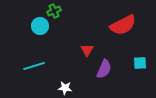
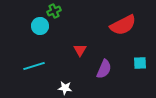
red triangle: moved 7 px left
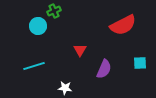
cyan circle: moved 2 px left
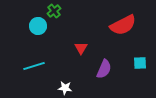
green cross: rotated 16 degrees counterclockwise
red triangle: moved 1 px right, 2 px up
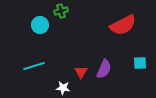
green cross: moved 7 px right; rotated 24 degrees clockwise
cyan circle: moved 2 px right, 1 px up
red triangle: moved 24 px down
white star: moved 2 px left
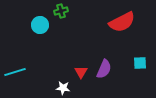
red semicircle: moved 1 px left, 3 px up
cyan line: moved 19 px left, 6 px down
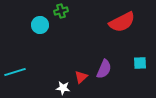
red triangle: moved 5 px down; rotated 16 degrees clockwise
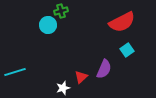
cyan circle: moved 8 px right
cyan square: moved 13 px left, 13 px up; rotated 32 degrees counterclockwise
white star: rotated 24 degrees counterclockwise
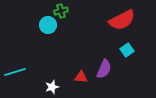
red semicircle: moved 2 px up
red triangle: rotated 48 degrees clockwise
white star: moved 11 px left, 1 px up
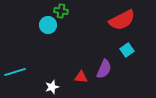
green cross: rotated 24 degrees clockwise
